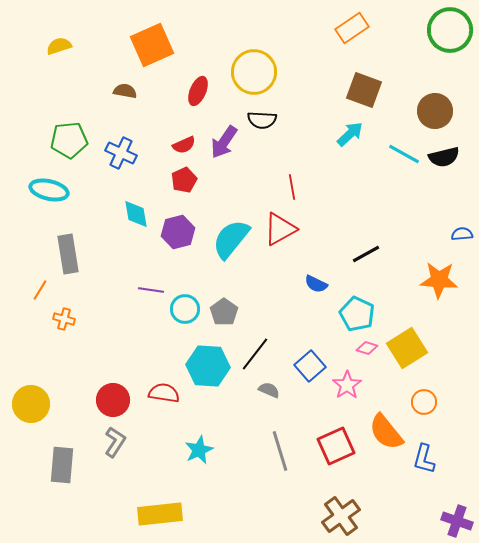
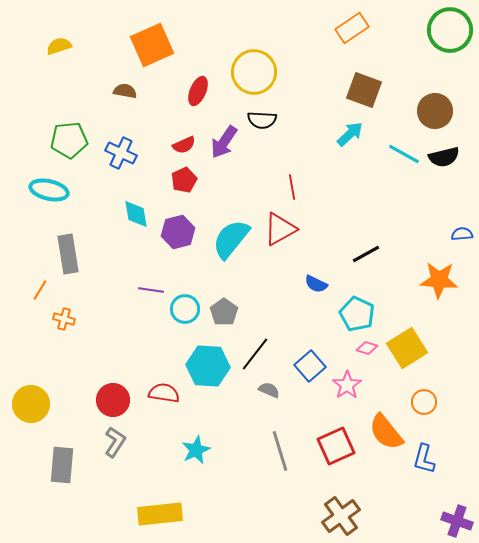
cyan star at (199, 450): moved 3 px left
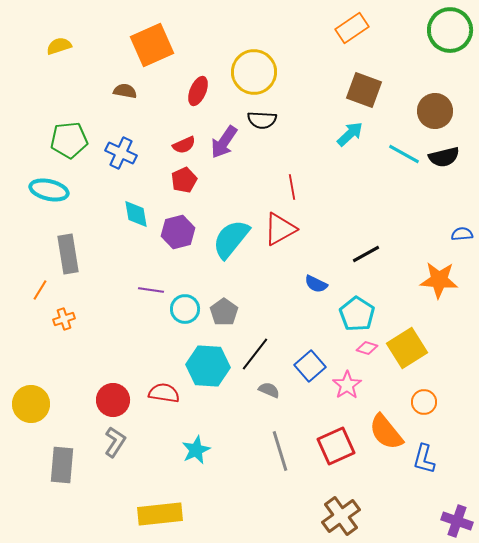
cyan pentagon at (357, 314): rotated 8 degrees clockwise
orange cross at (64, 319): rotated 35 degrees counterclockwise
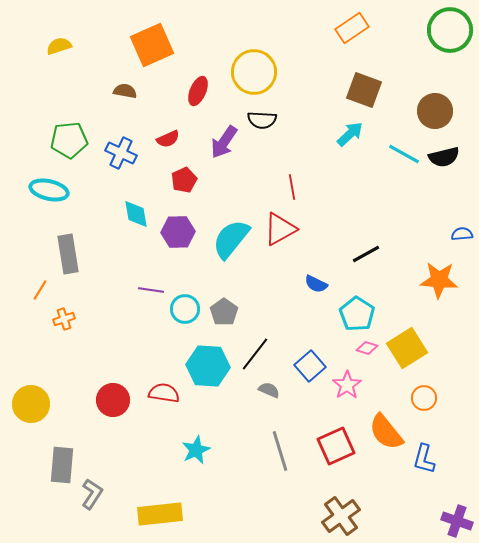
red semicircle at (184, 145): moved 16 px left, 6 px up
purple hexagon at (178, 232): rotated 12 degrees clockwise
orange circle at (424, 402): moved 4 px up
gray L-shape at (115, 442): moved 23 px left, 52 px down
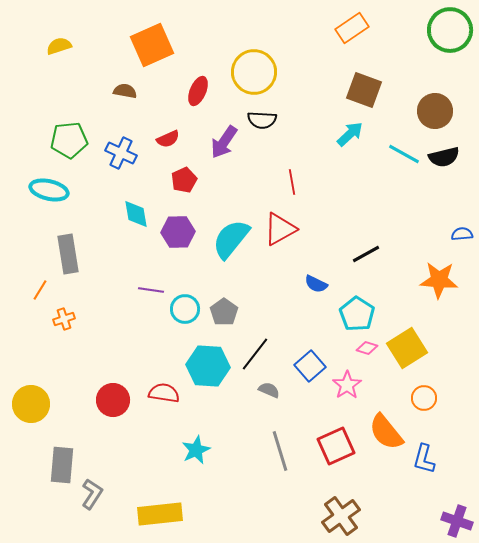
red line at (292, 187): moved 5 px up
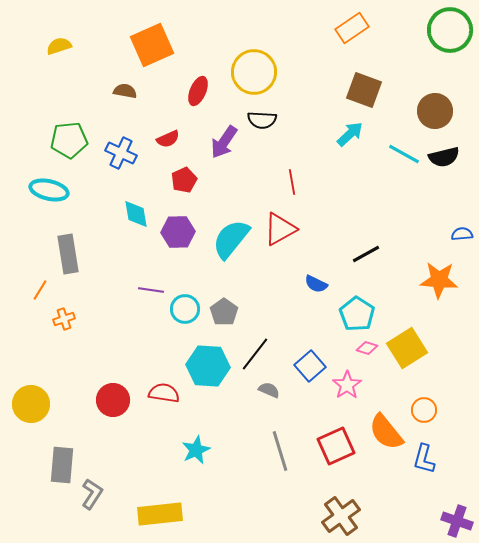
orange circle at (424, 398): moved 12 px down
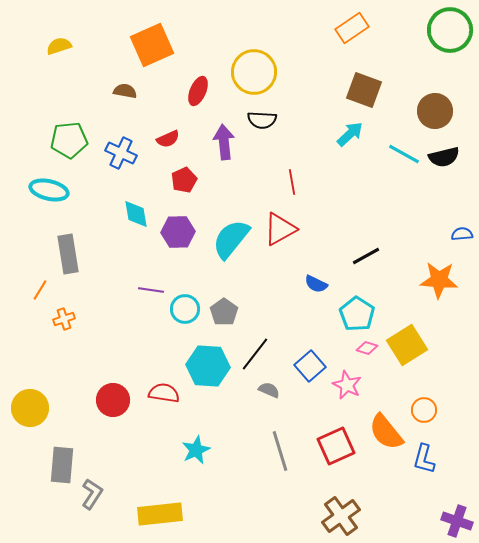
purple arrow at (224, 142): rotated 140 degrees clockwise
black line at (366, 254): moved 2 px down
yellow square at (407, 348): moved 3 px up
pink star at (347, 385): rotated 12 degrees counterclockwise
yellow circle at (31, 404): moved 1 px left, 4 px down
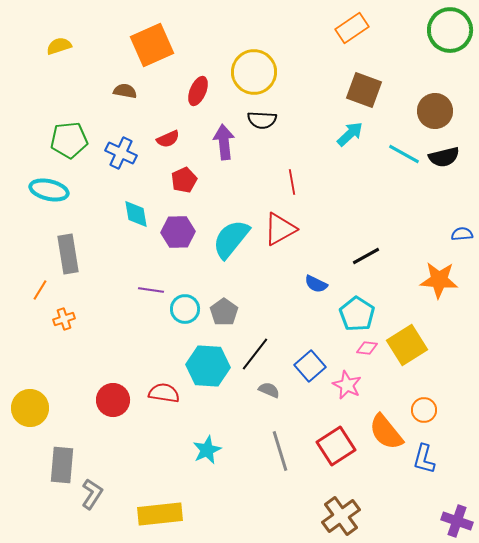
pink diamond at (367, 348): rotated 10 degrees counterclockwise
red square at (336, 446): rotated 9 degrees counterclockwise
cyan star at (196, 450): moved 11 px right
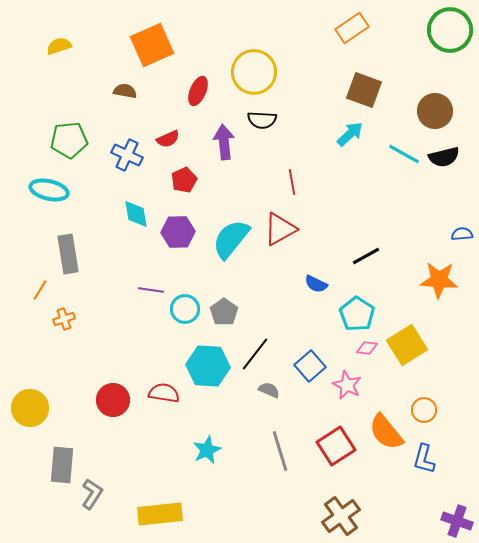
blue cross at (121, 153): moved 6 px right, 2 px down
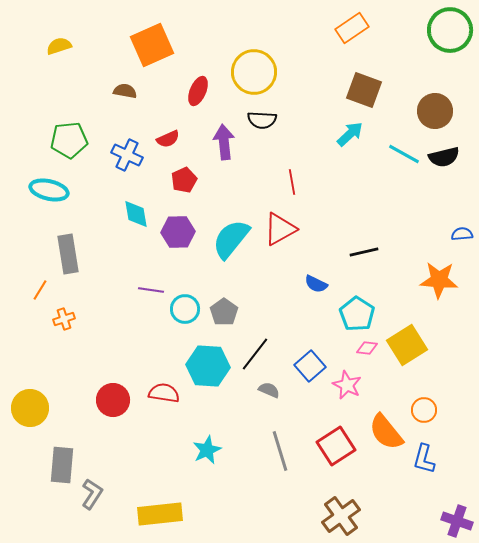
black line at (366, 256): moved 2 px left, 4 px up; rotated 16 degrees clockwise
